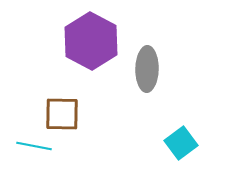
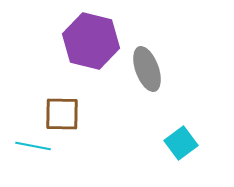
purple hexagon: rotated 14 degrees counterclockwise
gray ellipse: rotated 21 degrees counterclockwise
cyan line: moved 1 px left
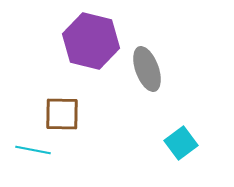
cyan line: moved 4 px down
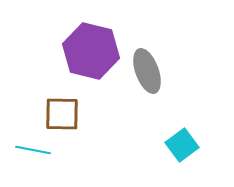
purple hexagon: moved 10 px down
gray ellipse: moved 2 px down
cyan square: moved 1 px right, 2 px down
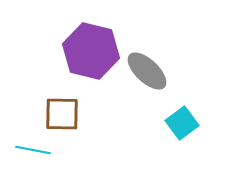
gray ellipse: rotated 27 degrees counterclockwise
cyan square: moved 22 px up
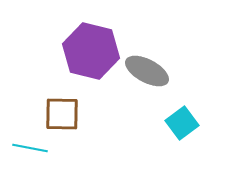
gray ellipse: rotated 15 degrees counterclockwise
cyan line: moved 3 px left, 2 px up
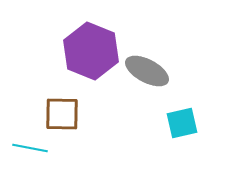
purple hexagon: rotated 8 degrees clockwise
cyan square: rotated 24 degrees clockwise
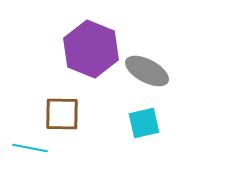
purple hexagon: moved 2 px up
cyan square: moved 38 px left
